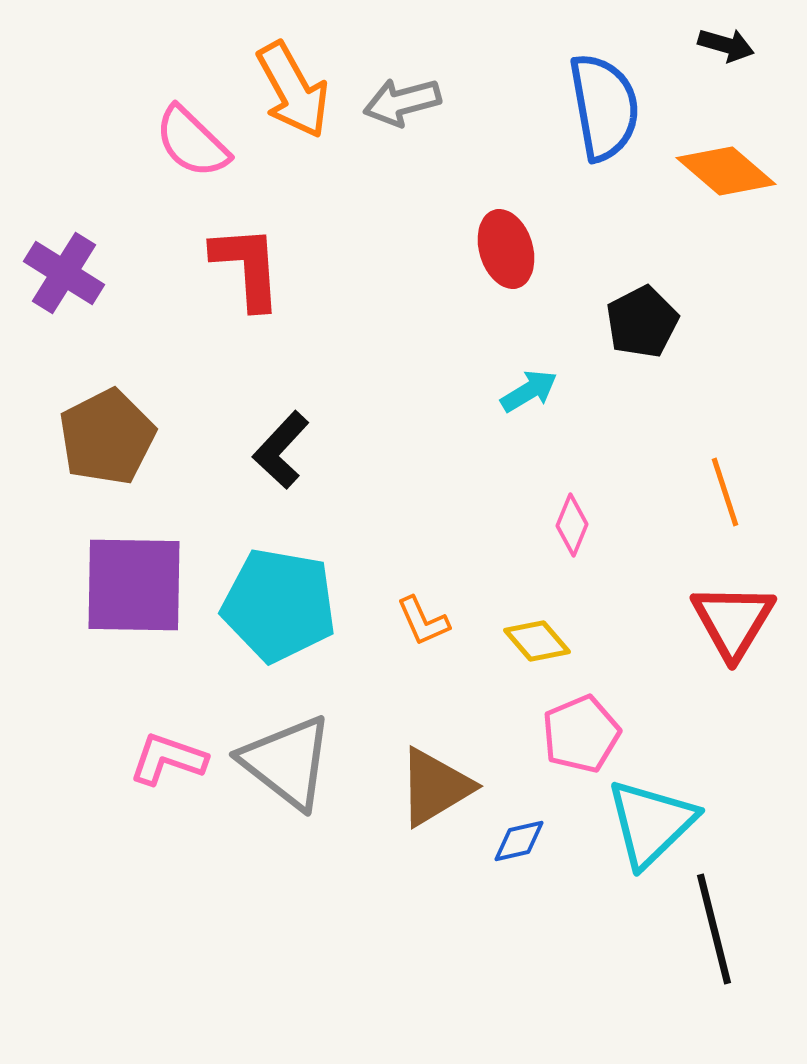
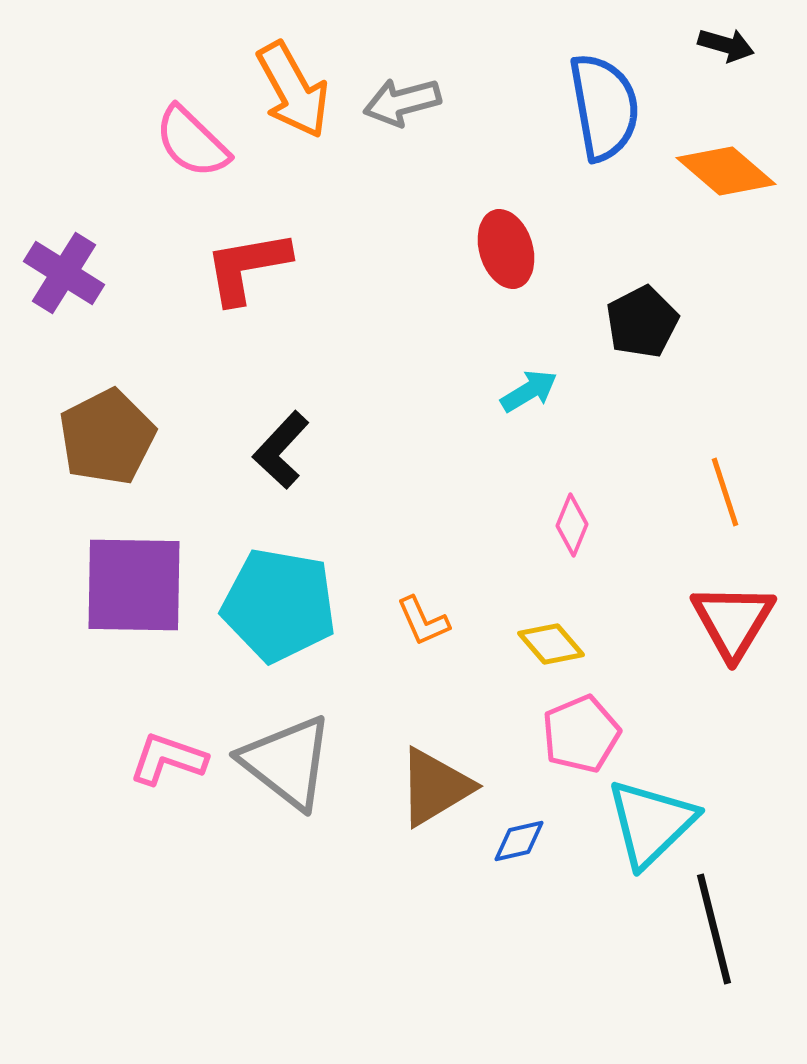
red L-shape: rotated 96 degrees counterclockwise
yellow diamond: moved 14 px right, 3 px down
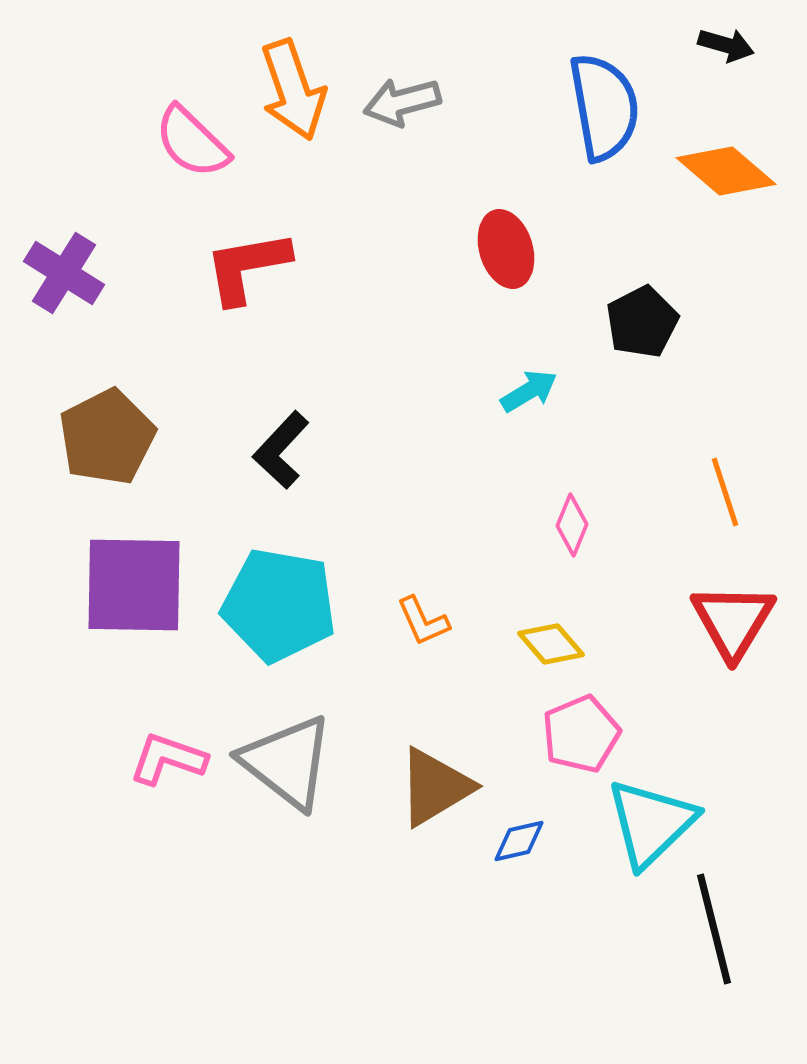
orange arrow: rotated 10 degrees clockwise
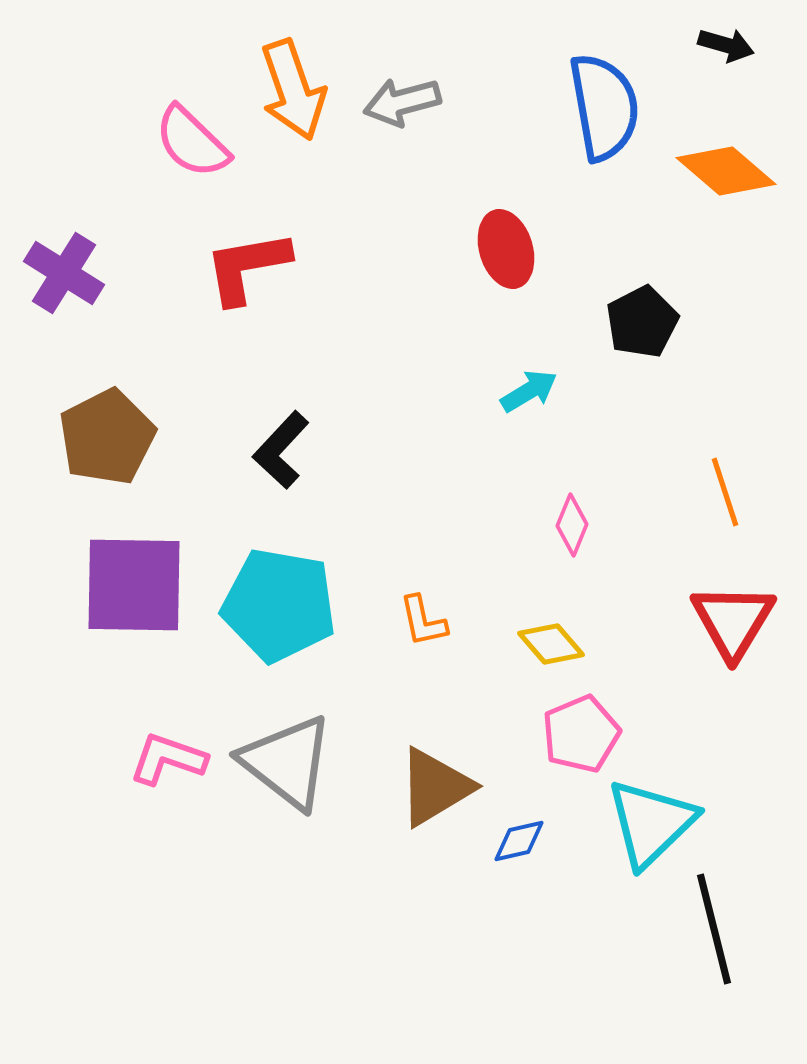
orange L-shape: rotated 12 degrees clockwise
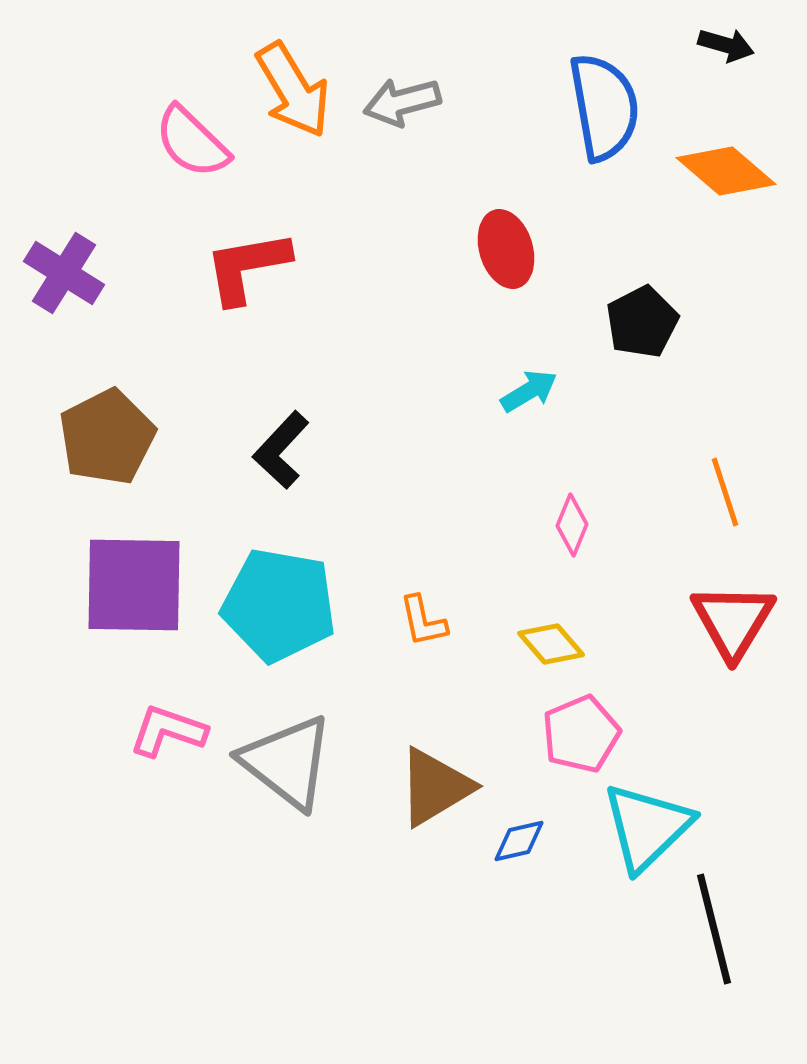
orange arrow: rotated 12 degrees counterclockwise
pink L-shape: moved 28 px up
cyan triangle: moved 4 px left, 4 px down
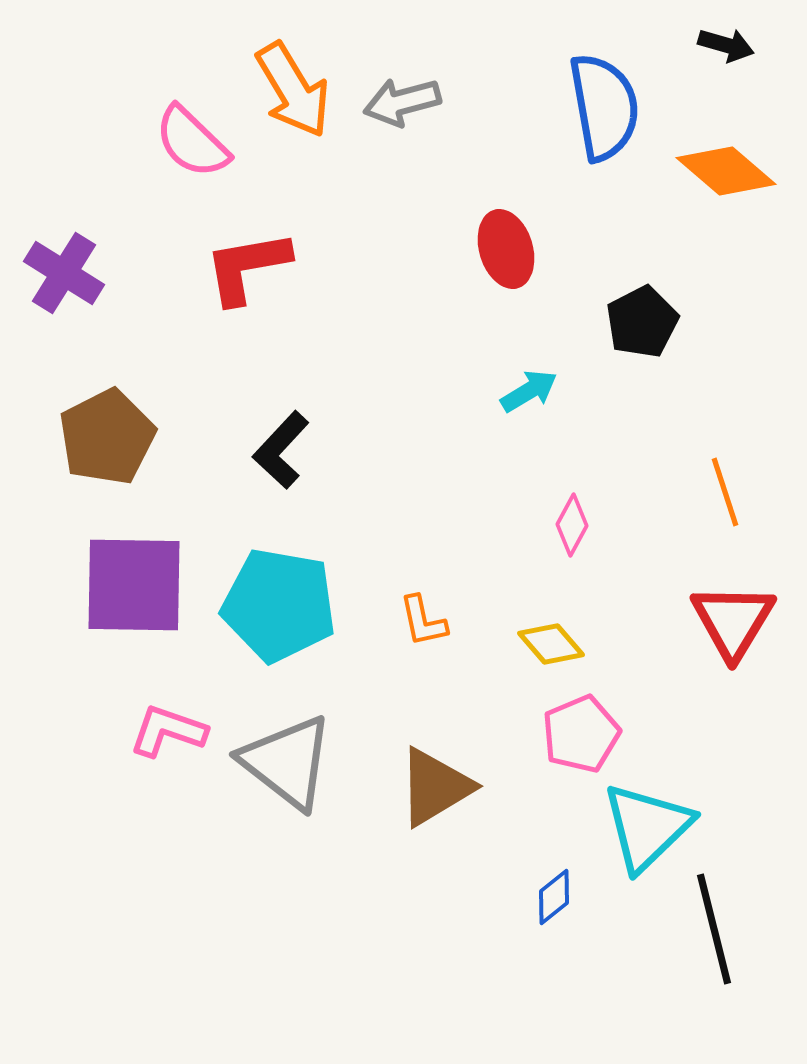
pink diamond: rotated 6 degrees clockwise
blue diamond: moved 35 px right, 56 px down; rotated 26 degrees counterclockwise
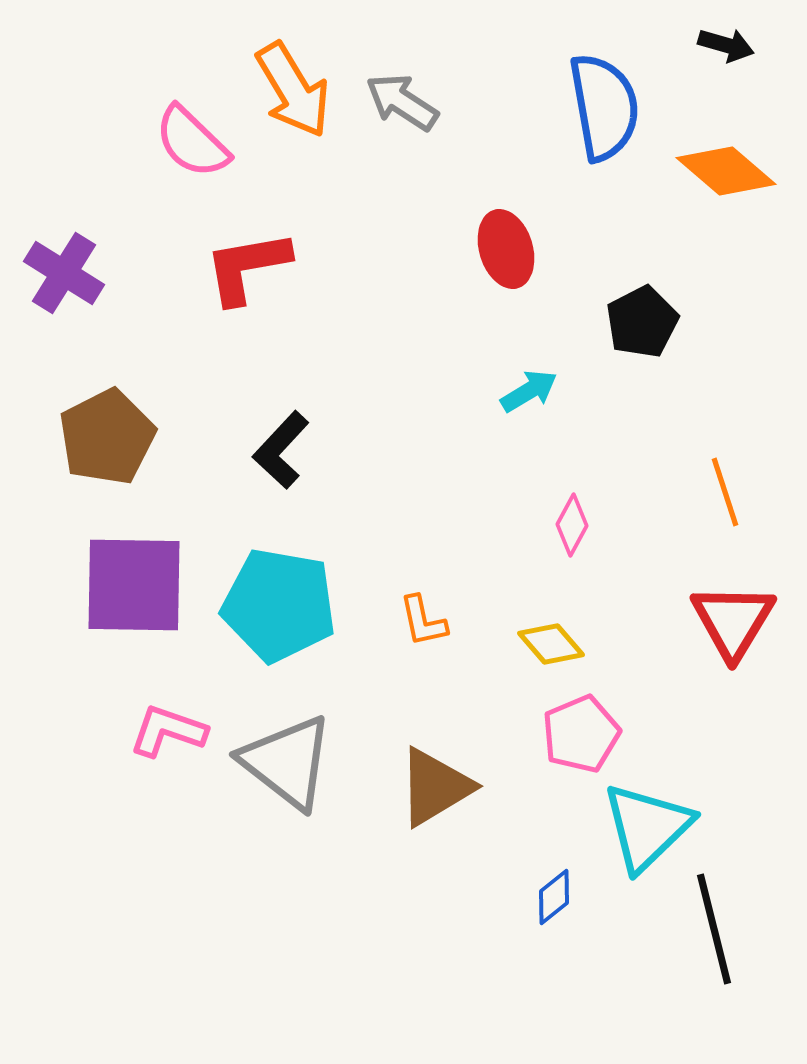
gray arrow: rotated 48 degrees clockwise
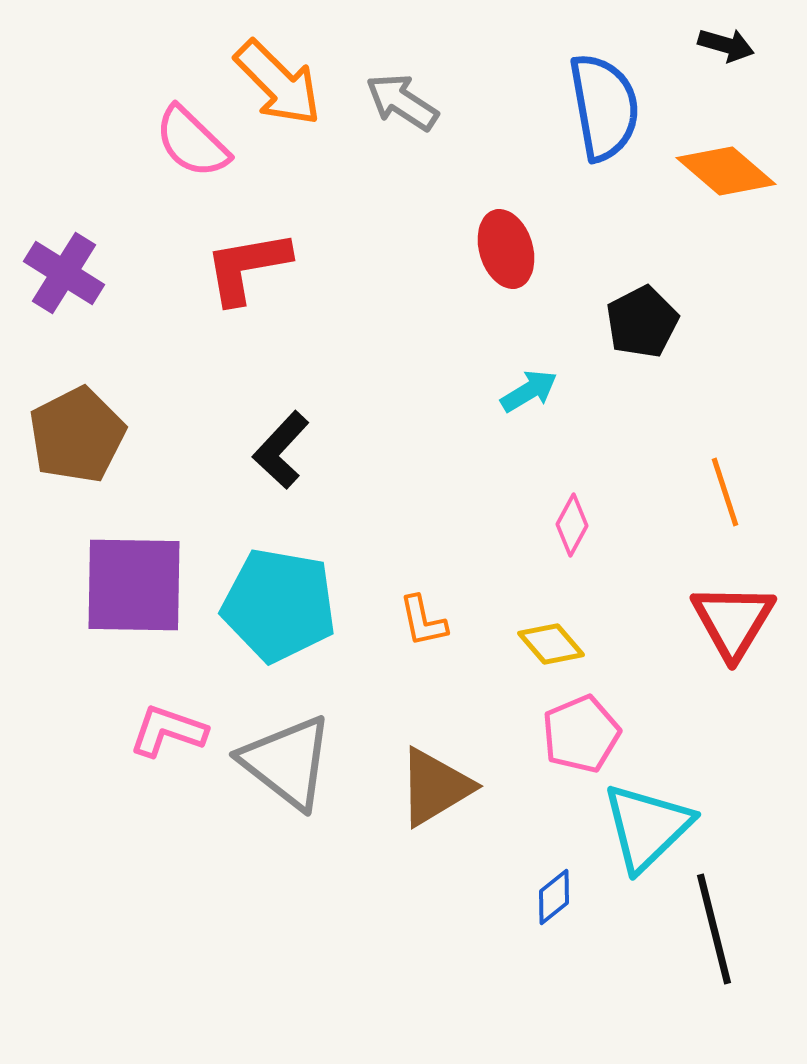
orange arrow: moved 15 px left, 7 px up; rotated 14 degrees counterclockwise
brown pentagon: moved 30 px left, 2 px up
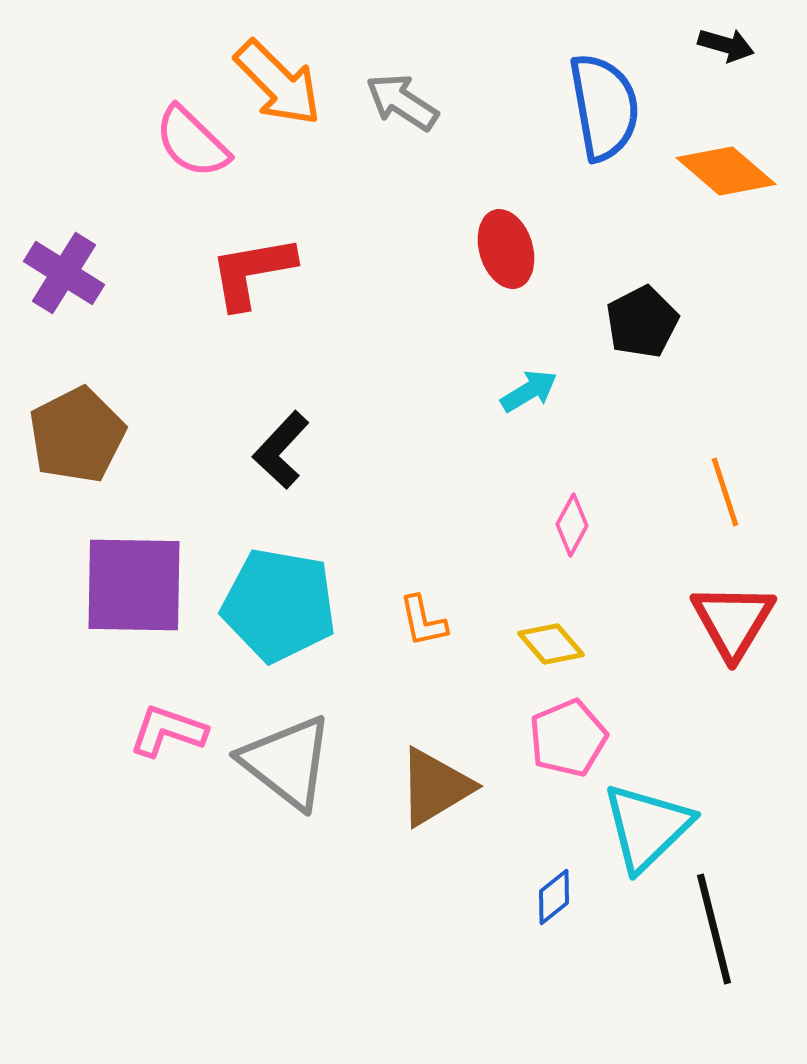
red L-shape: moved 5 px right, 5 px down
pink pentagon: moved 13 px left, 4 px down
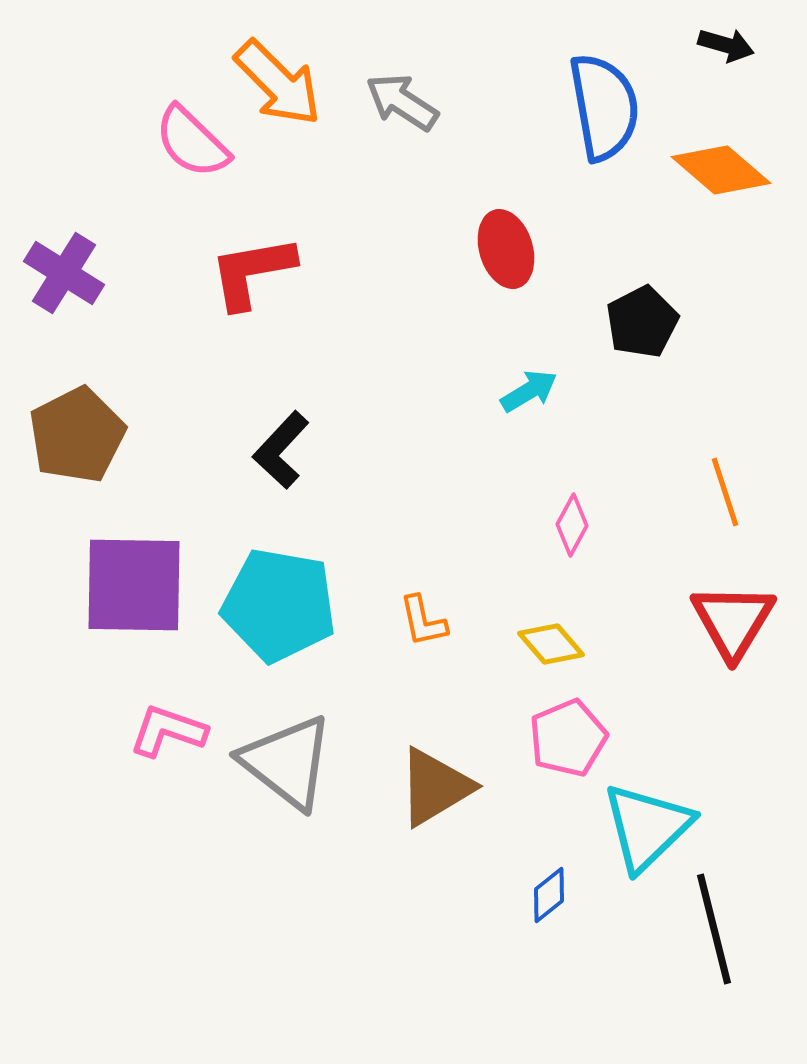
orange diamond: moved 5 px left, 1 px up
blue diamond: moved 5 px left, 2 px up
